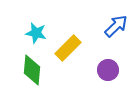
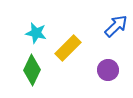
green diamond: rotated 20 degrees clockwise
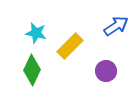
blue arrow: rotated 10 degrees clockwise
yellow rectangle: moved 2 px right, 2 px up
purple circle: moved 2 px left, 1 px down
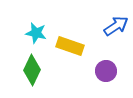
yellow rectangle: rotated 64 degrees clockwise
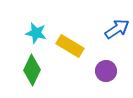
blue arrow: moved 1 px right, 3 px down
yellow rectangle: rotated 12 degrees clockwise
